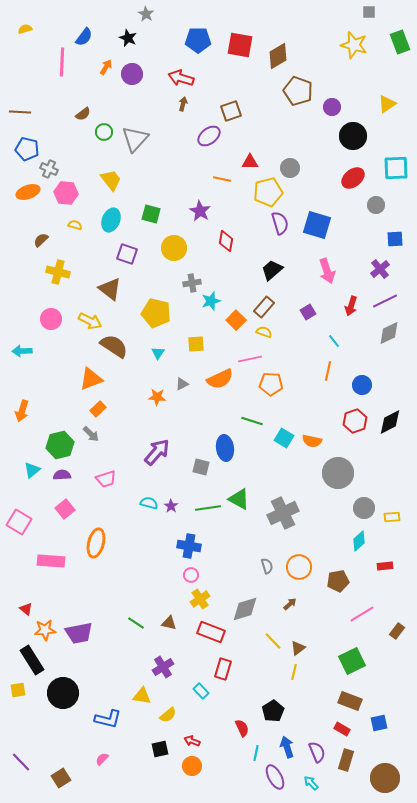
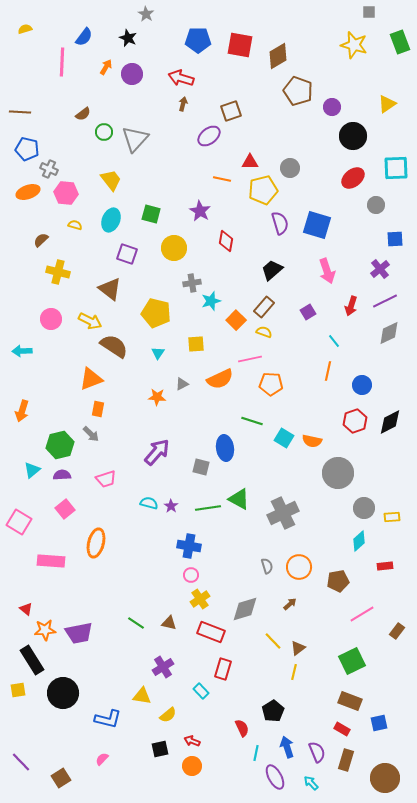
yellow pentagon at (268, 192): moved 5 px left, 2 px up
orange rectangle at (98, 409): rotated 35 degrees counterclockwise
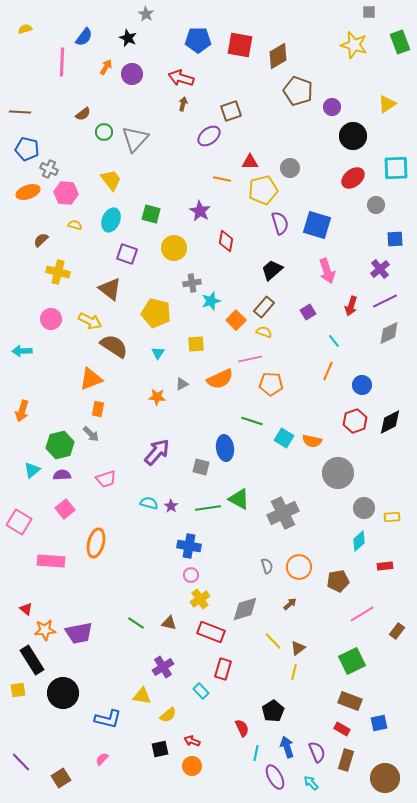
orange line at (328, 371): rotated 12 degrees clockwise
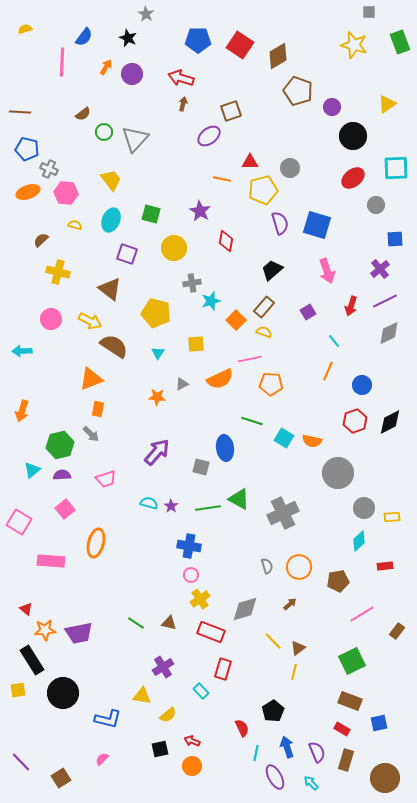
red square at (240, 45): rotated 24 degrees clockwise
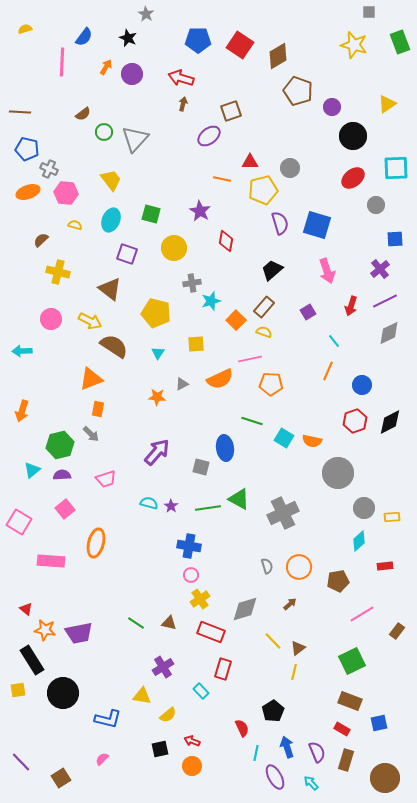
orange star at (45, 630): rotated 15 degrees clockwise
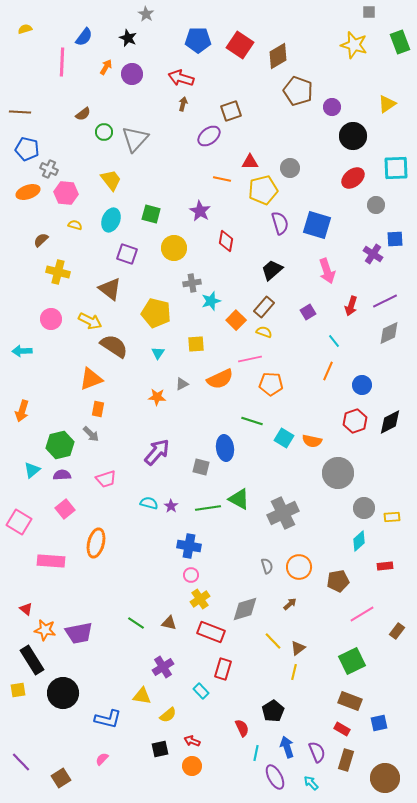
purple cross at (380, 269): moved 7 px left, 15 px up; rotated 18 degrees counterclockwise
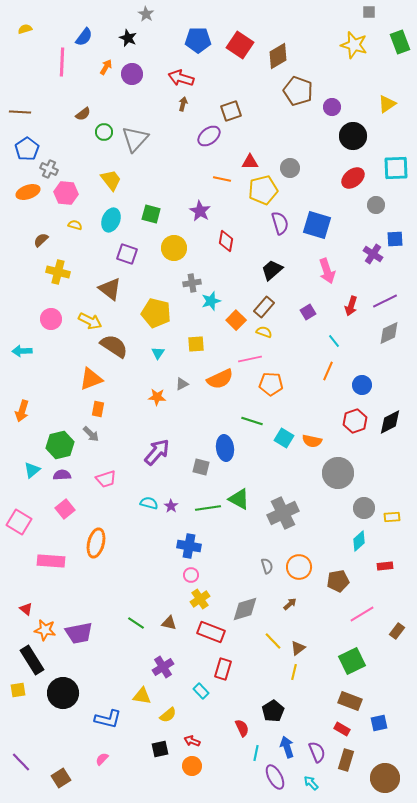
blue pentagon at (27, 149): rotated 25 degrees clockwise
